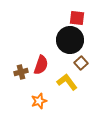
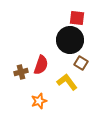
brown square: rotated 16 degrees counterclockwise
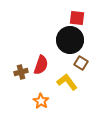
orange star: moved 2 px right; rotated 21 degrees counterclockwise
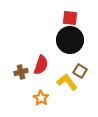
red square: moved 7 px left
brown square: moved 1 px left, 8 px down
orange star: moved 3 px up
